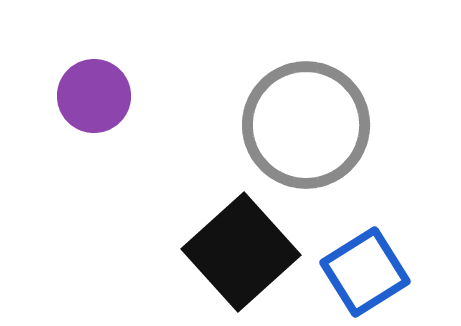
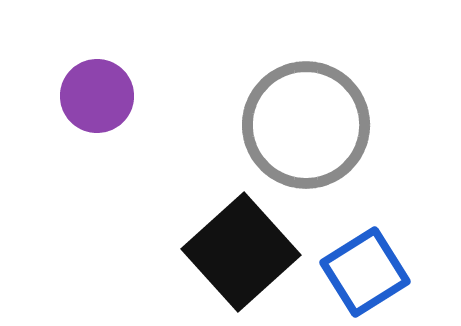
purple circle: moved 3 px right
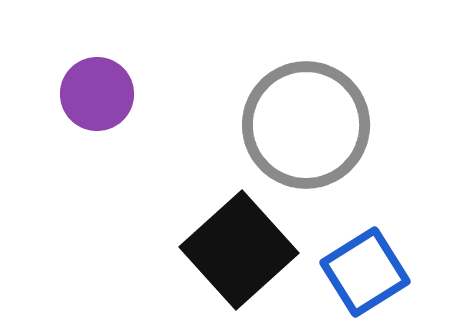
purple circle: moved 2 px up
black square: moved 2 px left, 2 px up
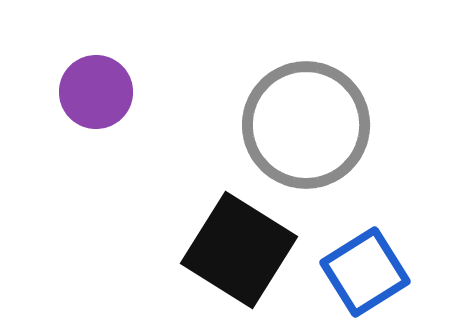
purple circle: moved 1 px left, 2 px up
black square: rotated 16 degrees counterclockwise
